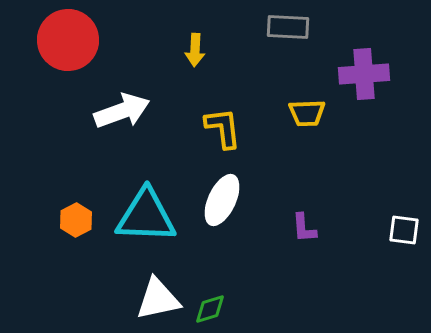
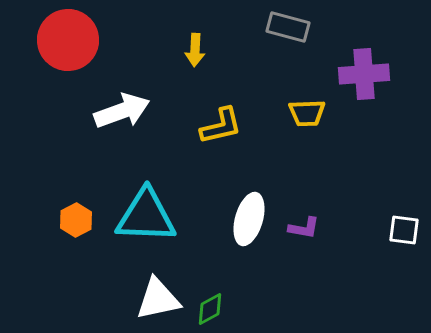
gray rectangle: rotated 12 degrees clockwise
yellow L-shape: moved 2 px left, 2 px up; rotated 84 degrees clockwise
white ellipse: moved 27 px right, 19 px down; rotated 9 degrees counterclockwise
purple L-shape: rotated 76 degrees counterclockwise
green diamond: rotated 12 degrees counterclockwise
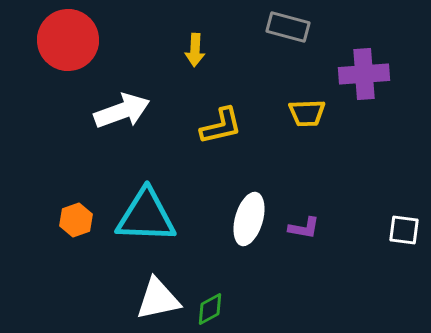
orange hexagon: rotated 8 degrees clockwise
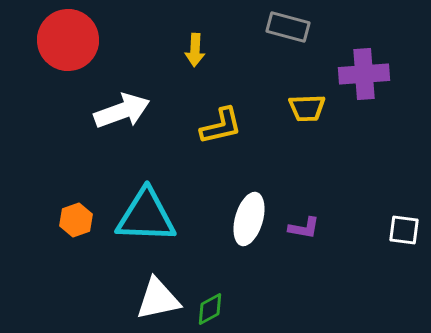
yellow trapezoid: moved 5 px up
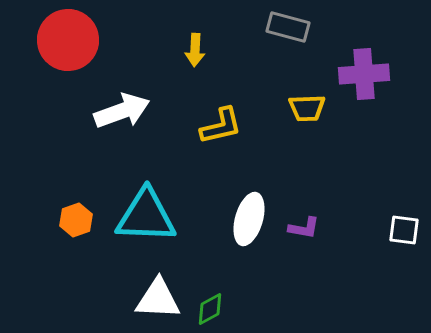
white triangle: rotated 15 degrees clockwise
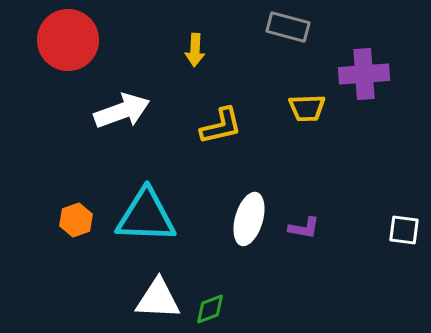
green diamond: rotated 8 degrees clockwise
